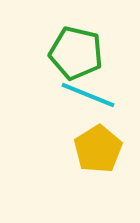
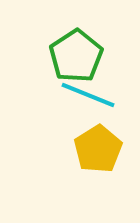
green pentagon: moved 3 px down; rotated 26 degrees clockwise
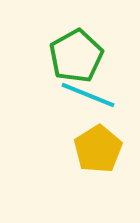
green pentagon: rotated 4 degrees clockwise
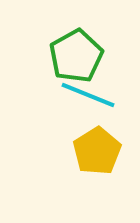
yellow pentagon: moved 1 px left, 2 px down
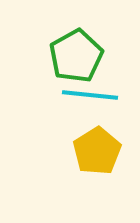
cyan line: moved 2 px right; rotated 16 degrees counterclockwise
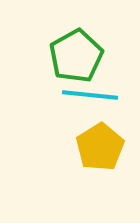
yellow pentagon: moved 3 px right, 4 px up
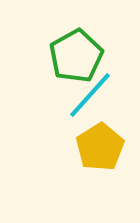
cyan line: rotated 54 degrees counterclockwise
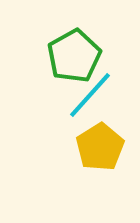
green pentagon: moved 2 px left
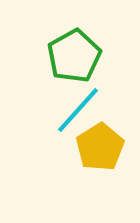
cyan line: moved 12 px left, 15 px down
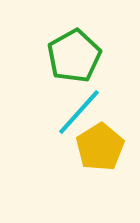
cyan line: moved 1 px right, 2 px down
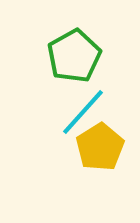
cyan line: moved 4 px right
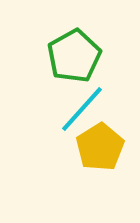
cyan line: moved 1 px left, 3 px up
